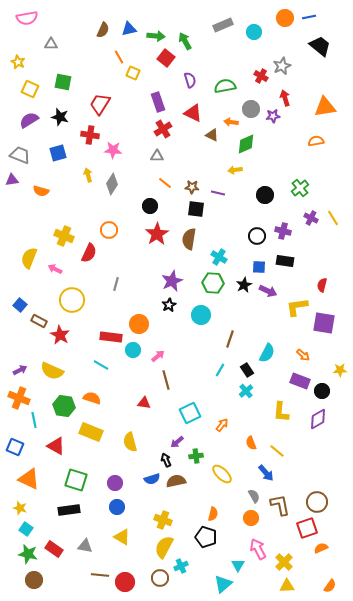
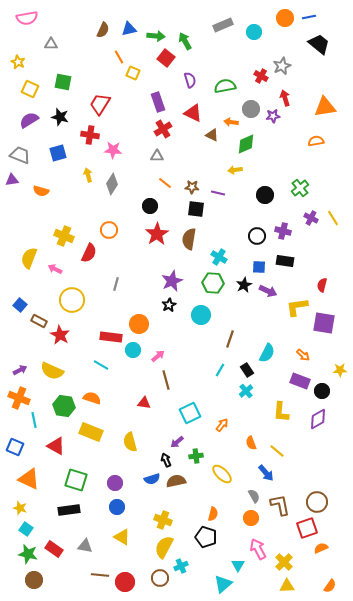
black trapezoid at (320, 46): moved 1 px left, 2 px up
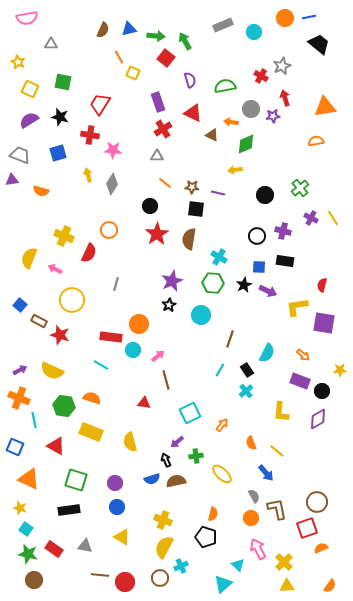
red star at (60, 335): rotated 12 degrees counterclockwise
brown L-shape at (280, 505): moved 3 px left, 4 px down
cyan triangle at (238, 565): rotated 16 degrees counterclockwise
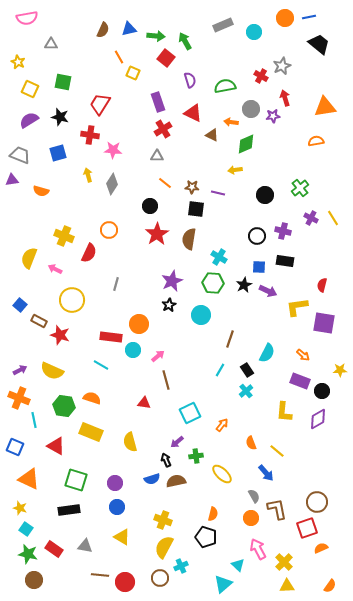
yellow L-shape at (281, 412): moved 3 px right
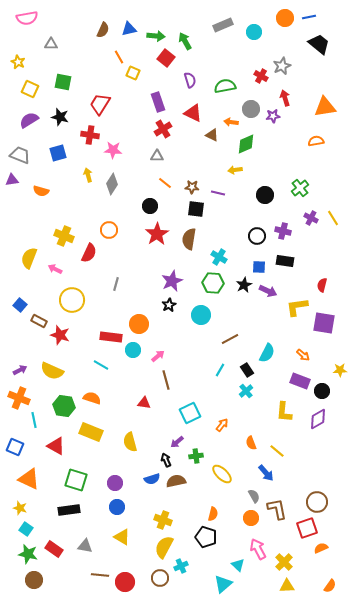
brown line at (230, 339): rotated 42 degrees clockwise
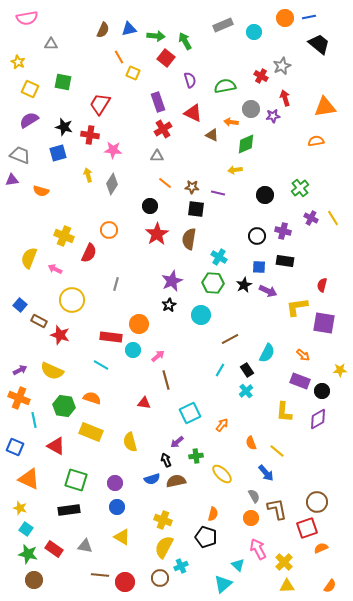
black star at (60, 117): moved 4 px right, 10 px down
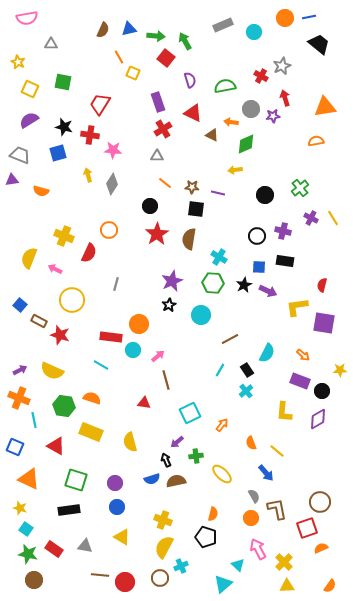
brown circle at (317, 502): moved 3 px right
